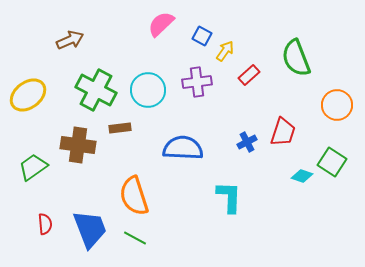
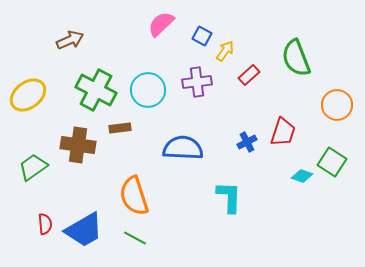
blue trapezoid: moved 6 px left, 1 px down; rotated 81 degrees clockwise
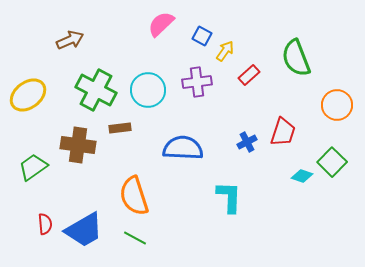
green square: rotated 12 degrees clockwise
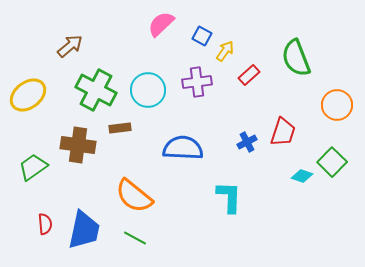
brown arrow: moved 6 px down; rotated 16 degrees counterclockwise
orange semicircle: rotated 33 degrees counterclockwise
blue trapezoid: rotated 48 degrees counterclockwise
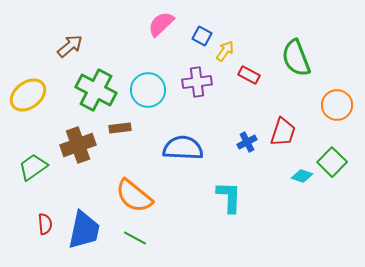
red rectangle: rotated 70 degrees clockwise
brown cross: rotated 28 degrees counterclockwise
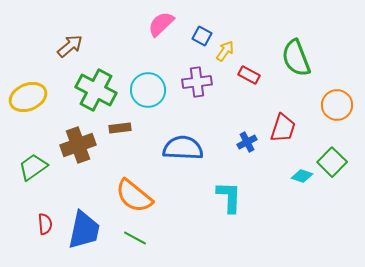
yellow ellipse: moved 2 px down; rotated 15 degrees clockwise
red trapezoid: moved 4 px up
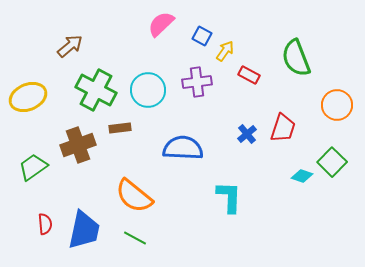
blue cross: moved 8 px up; rotated 12 degrees counterclockwise
